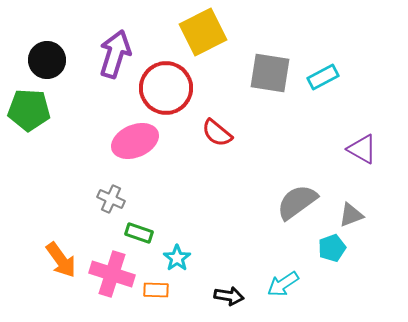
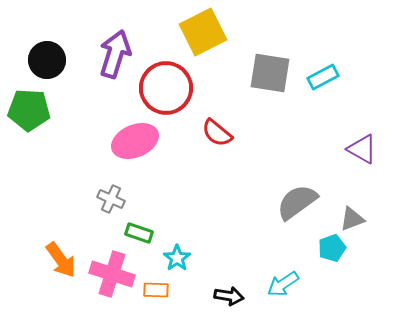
gray triangle: moved 1 px right, 4 px down
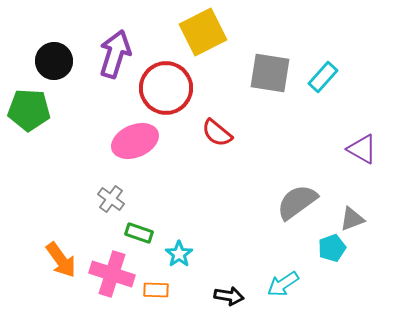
black circle: moved 7 px right, 1 px down
cyan rectangle: rotated 20 degrees counterclockwise
gray cross: rotated 12 degrees clockwise
cyan star: moved 2 px right, 4 px up
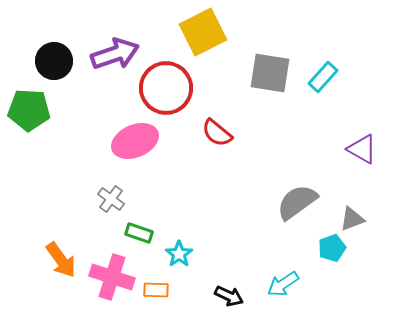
purple arrow: rotated 54 degrees clockwise
pink cross: moved 3 px down
black arrow: rotated 16 degrees clockwise
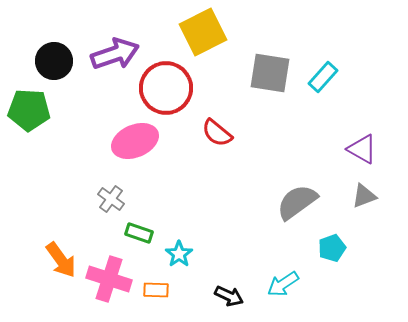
gray triangle: moved 12 px right, 23 px up
pink cross: moved 3 px left, 2 px down
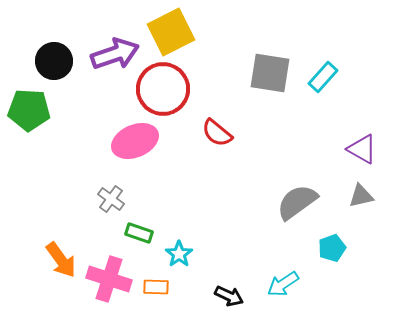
yellow square: moved 32 px left
red circle: moved 3 px left, 1 px down
gray triangle: moved 3 px left; rotated 8 degrees clockwise
orange rectangle: moved 3 px up
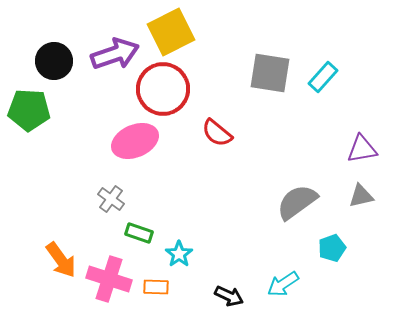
purple triangle: rotated 40 degrees counterclockwise
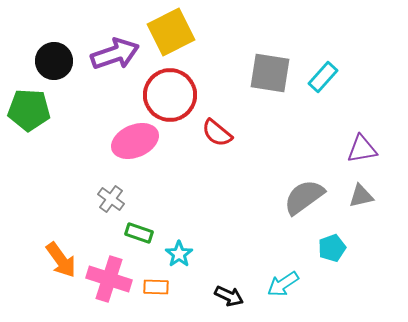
red circle: moved 7 px right, 6 px down
gray semicircle: moved 7 px right, 5 px up
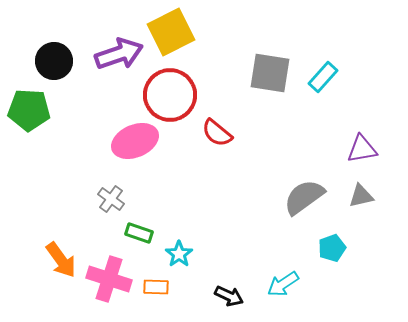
purple arrow: moved 4 px right
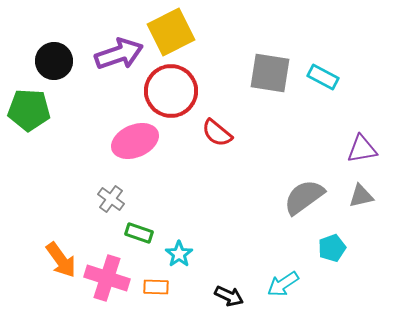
cyan rectangle: rotated 76 degrees clockwise
red circle: moved 1 px right, 4 px up
pink cross: moved 2 px left, 1 px up
